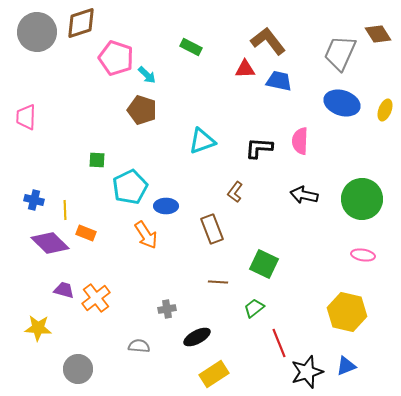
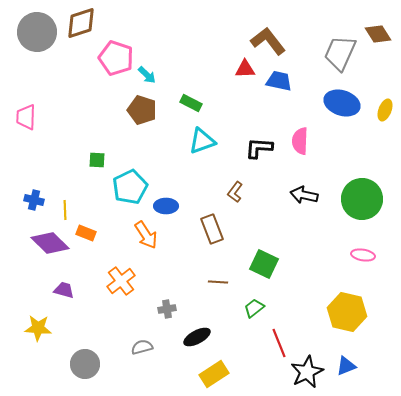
green rectangle at (191, 47): moved 56 px down
orange cross at (96, 298): moved 25 px right, 17 px up
gray semicircle at (139, 346): moved 3 px right, 1 px down; rotated 20 degrees counterclockwise
gray circle at (78, 369): moved 7 px right, 5 px up
black star at (307, 372): rotated 8 degrees counterclockwise
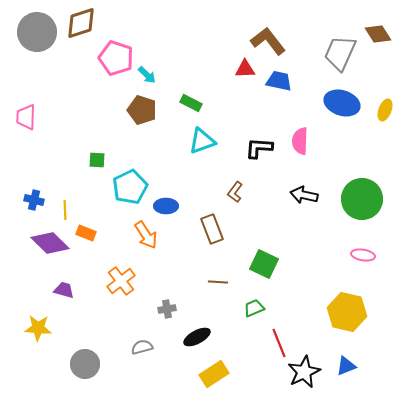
green trapezoid at (254, 308): rotated 15 degrees clockwise
black star at (307, 372): moved 3 px left
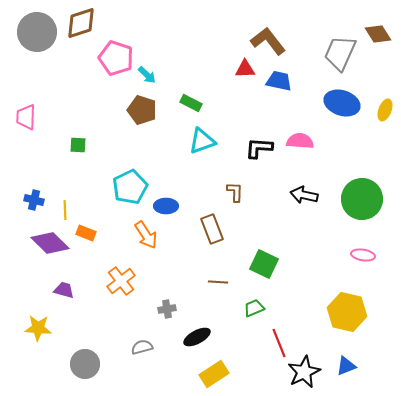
pink semicircle at (300, 141): rotated 92 degrees clockwise
green square at (97, 160): moved 19 px left, 15 px up
brown L-shape at (235, 192): rotated 145 degrees clockwise
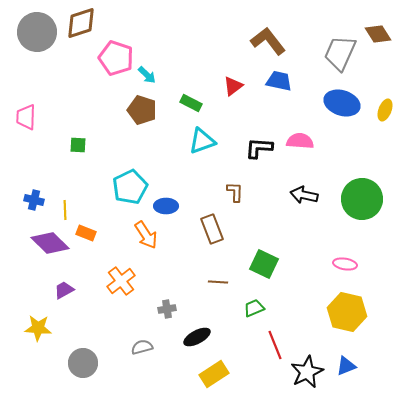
red triangle at (245, 69): moved 12 px left, 17 px down; rotated 35 degrees counterclockwise
pink ellipse at (363, 255): moved 18 px left, 9 px down
purple trapezoid at (64, 290): rotated 45 degrees counterclockwise
red line at (279, 343): moved 4 px left, 2 px down
gray circle at (85, 364): moved 2 px left, 1 px up
black star at (304, 372): moved 3 px right
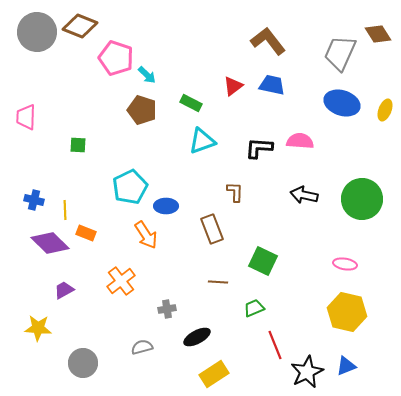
brown diamond at (81, 23): moved 1 px left, 3 px down; rotated 40 degrees clockwise
blue trapezoid at (279, 81): moved 7 px left, 4 px down
green square at (264, 264): moved 1 px left, 3 px up
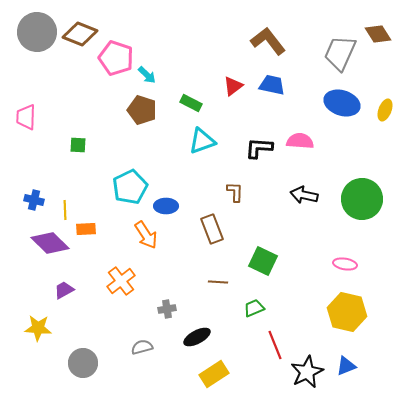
brown diamond at (80, 26): moved 8 px down
orange rectangle at (86, 233): moved 4 px up; rotated 24 degrees counterclockwise
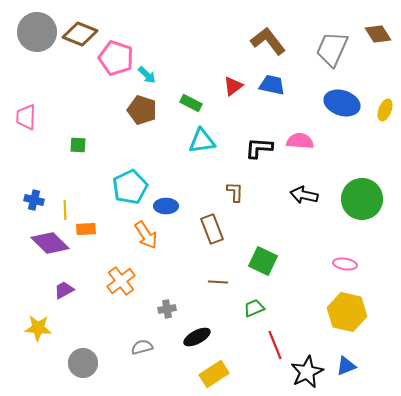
gray trapezoid at (340, 53): moved 8 px left, 4 px up
cyan triangle at (202, 141): rotated 12 degrees clockwise
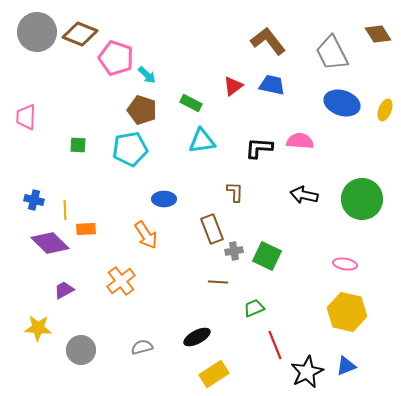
gray trapezoid at (332, 49): moved 4 px down; rotated 51 degrees counterclockwise
cyan pentagon at (130, 187): moved 38 px up; rotated 16 degrees clockwise
blue ellipse at (166, 206): moved 2 px left, 7 px up
green square at (263, 261): moved 4 px right, 5 px up
gray cross at (167, 309): moved 67 px right, 58 px up
gray circle at (83, 363): moved 2 px left, 13 px up
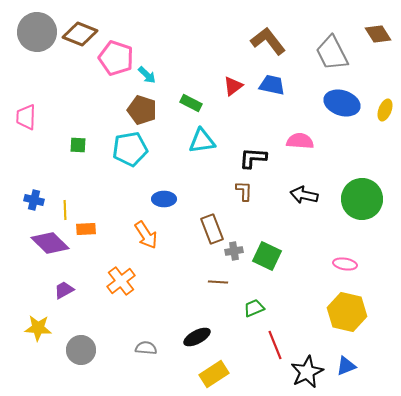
black L-shape at (259, 148): moved 6 px left, 10 px down
brown L-shape at (235, 192): moved 9 px right, 1 px up
gray semicircle at (142, 347): moved 4 px right, 1 px down; rotated 20 degrees clockwise
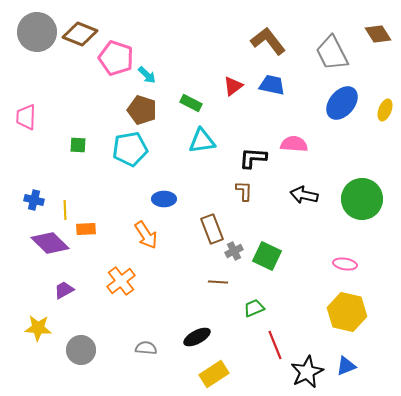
blue ellipse at (342, 103): rotated 68 degrees counterclockwise
pink semicircle at (300, 141): moved 6 px left, 3 px down
gray cross at (234, 251): rotated 18 degrees counterclockwise
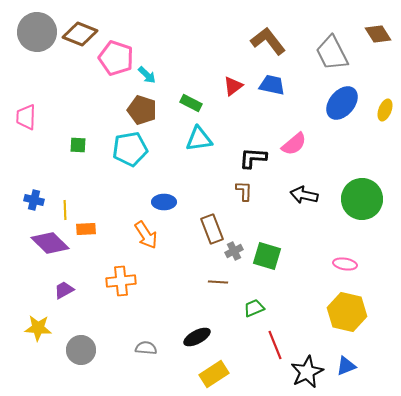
cyan triangle at (202, 141): moved 3 px left, 2 px up
pink semicircle at (294, 144): rotated 136 degrees clockwise
blue ellipse at (164, 199): moved 3 px down
green square at (267, 256): rotated 8 degrees counterclockwise
orange cross at (121, 281): rotated 32 degrees clockwise
